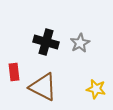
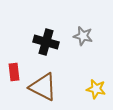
gray star: moved 3 px right, 7 px up; rotated 30 degrees counterclockwise
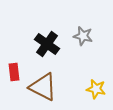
black cross: moved 1 px right, 2 px down; rotated 20 degrees clockwise
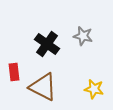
yellow star: moved 2 px left
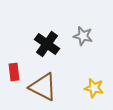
yellow star: moved 1 px up
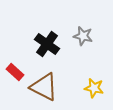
red rectangle: moved 1 px right; rotated 42 degrees counterclockwise
brown triangle: moved 1 px right
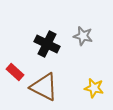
black cross: rotated 10 degrees counterclockwise
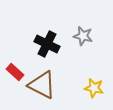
brown triangle: moved 2 px left, 2 px up
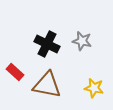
gray star: moved 1 px left, 5 px down
brown triangle: moved 5 px right; rotated 16 degrees counterclockwise
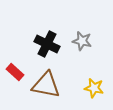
brown triangle: moved 1 px left
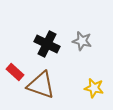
brown triangle: moved 5 px left; rotated 8 degrees clockwise
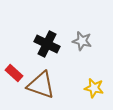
red rectangle: moved 1 px left, 1 px down
